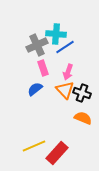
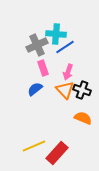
black cross: moved 3 px up
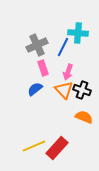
cyan cross: moved 22 px right, 1 px up
blue line: moved 2 px left; rotated 30 degrees counterclockwise
orange triangle: moved 1 px left
orange semicircle: moved 1 px right, 1 px up
red rectangle: moved 5 px up
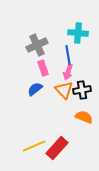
blue line: moved 5 px right, 8 px down; rotated 36 degrees counterclockwise
black cross: rotated 30 degrees counterclockwise
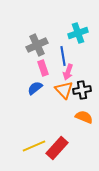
cyan cross: rotated 24 degrees counterclockwise
blue line: moved 5 px left, 1 px down
blue semicircle: moved 1 px up
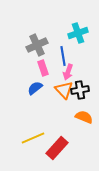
black cross: moved 2 px left
yellow line: moved 1 px left, 8 px up
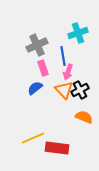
black cross: rotated 18 degrees counterclockwise
red rectangle: rotated 55 degrees clockwise
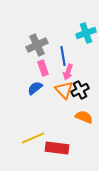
cyan cross: moved 8 px right
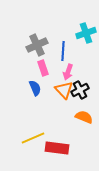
blue line: moved 5 px up; rotated 12 degrees clockwise
blue semicircle: rotated 105 degrees clockwise
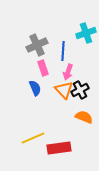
red rectangle: moved 2 px right; rotated 15 degrees counterclockwise
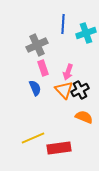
blue line: moved 27 px up
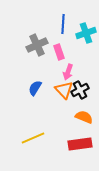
pink rectangle: moved 16 px right, 16 px up
blue semicircle: rotated 126 degrees counterclockwise
red rectangle: moved 21 px right, 4 px up
